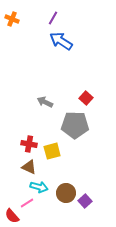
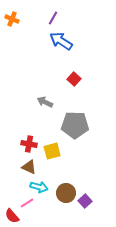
red square: moved 12 px left, 19 px up
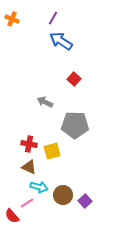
brown circle: moved 3 px left, 2 px down
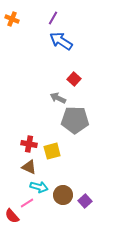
gray arrow: moved 13 px right, 4 px up
gray pentagon: moved 5 px up
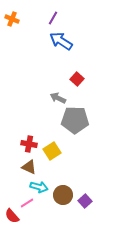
red square: moved 3 px right
yellow square: rotated 18 degrees counterclockwise
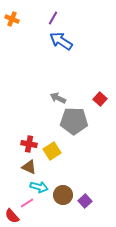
red square: moved 23 px right, 20 px down
gray pentagon: moved 1 px left, 1 px down
